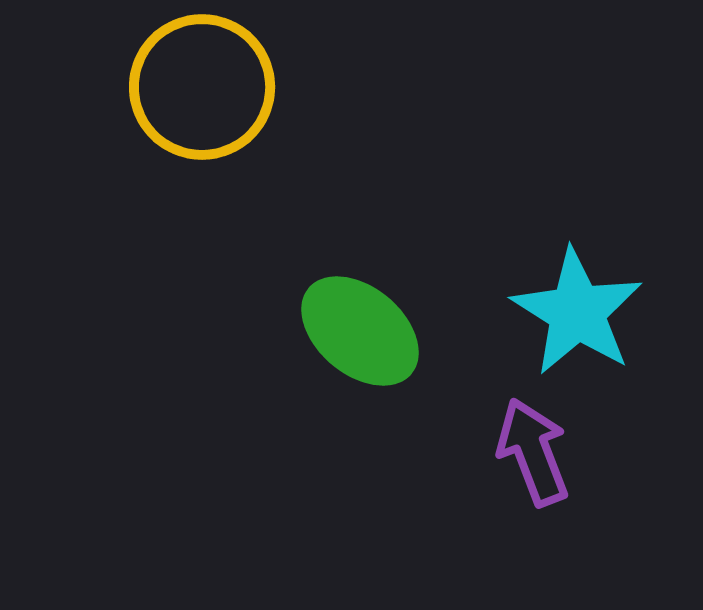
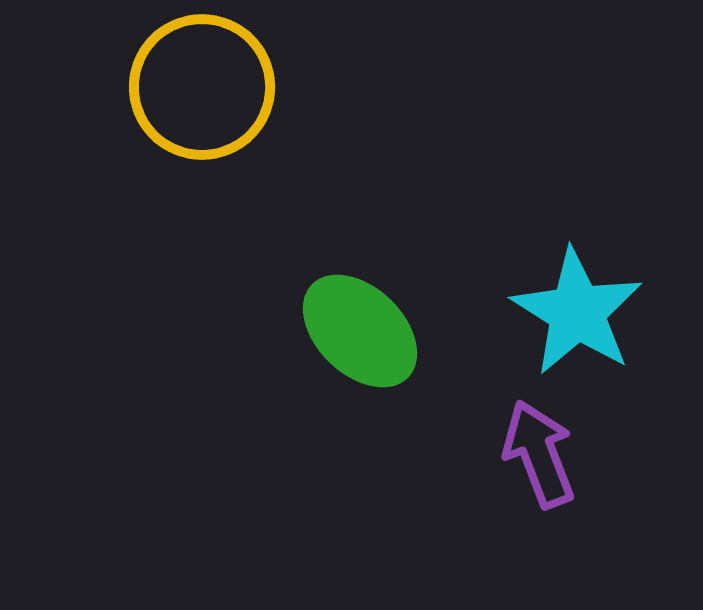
green ellipse: rotated 4 degrees clockwise
purple arrow: moved 6 px right, 2 px down
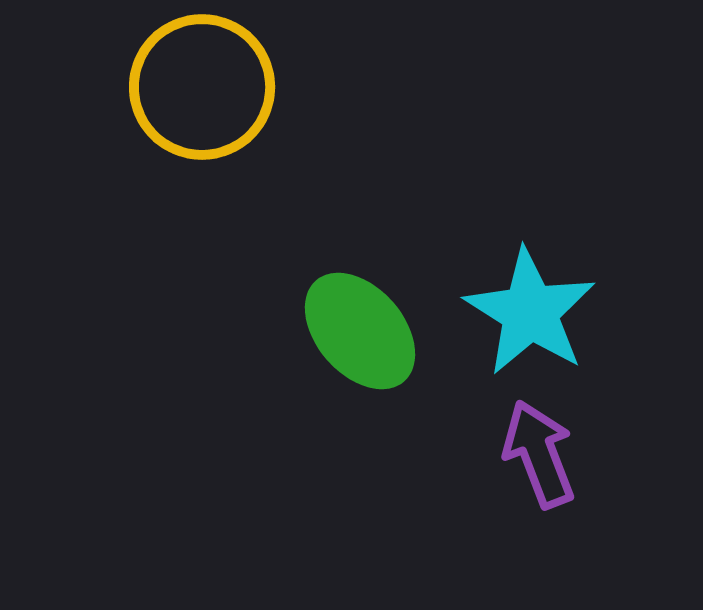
cyan star: moved 47 px left
green ellipse: rotated 5 degrees clockwise
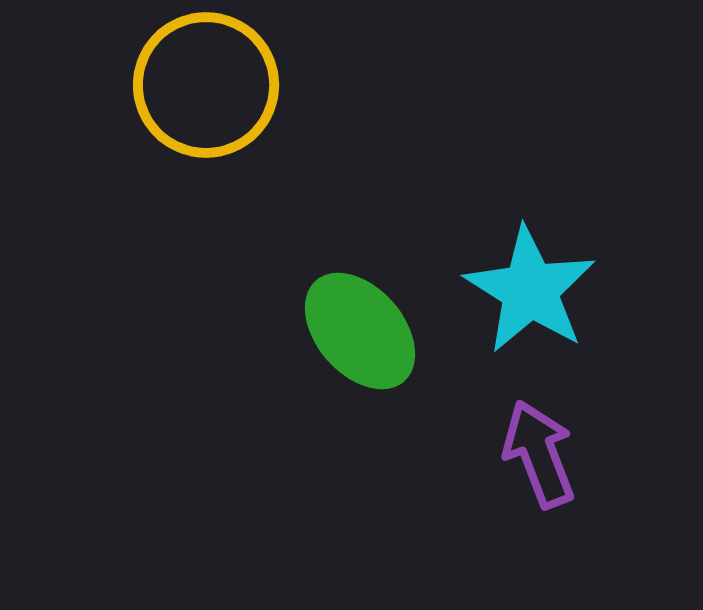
yellow circle: moved 4 px right, 2 px up
cyan star: moved 22 px up
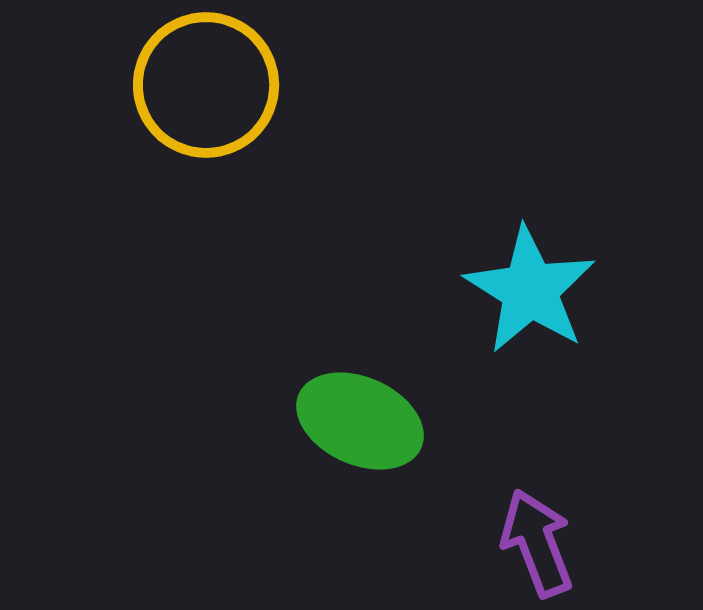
green ellipse: moved 90 px down; rotated 25 degrees counterclockwise
purple arrow: moved 2 px left, 89 px down
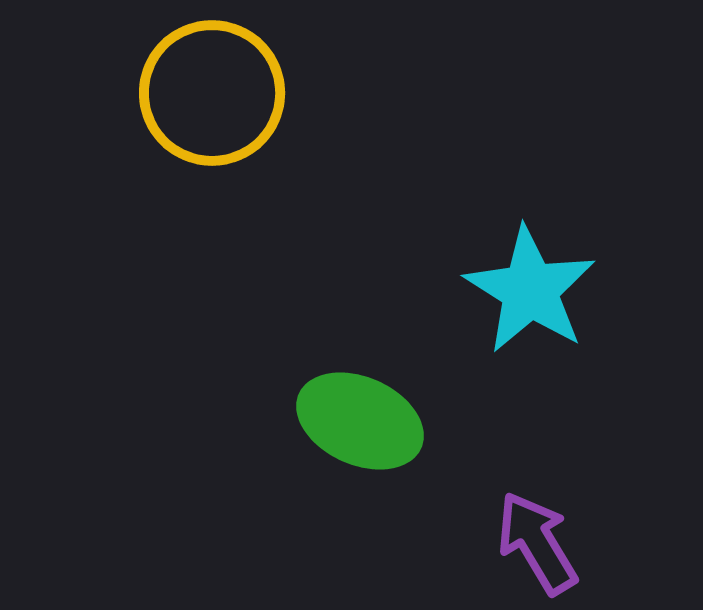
yellow circle: moved 6 px right, 8 px down
purple arrow: rotated 10 degrees counterclockwise
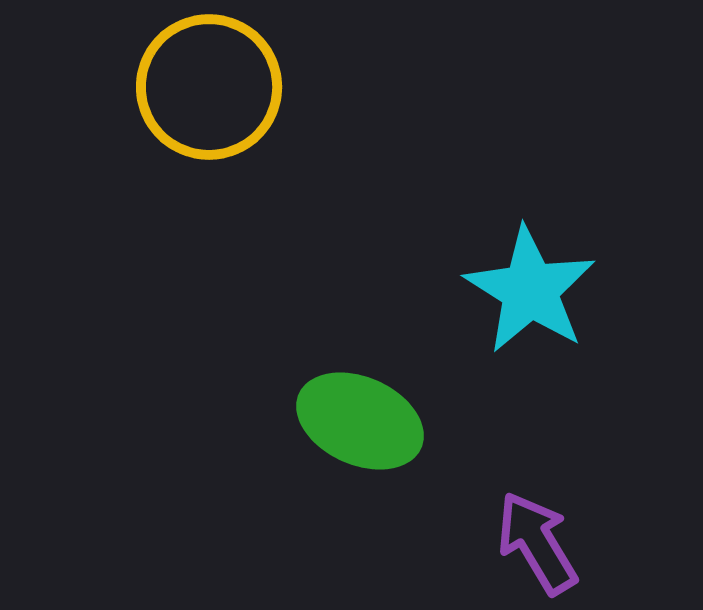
yellow circle: moved 3 px left, 6 px up
